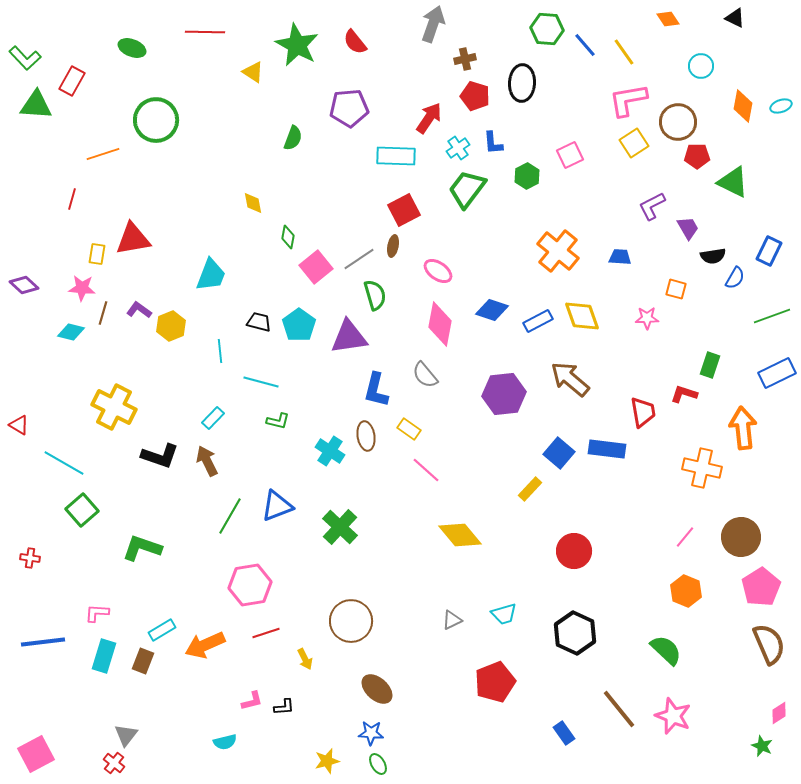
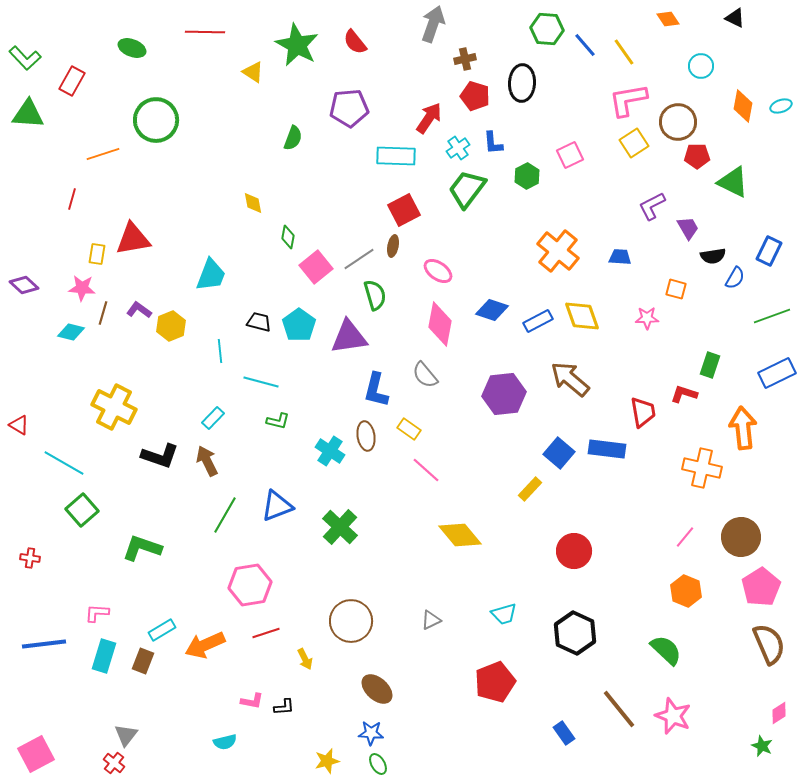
green triangle at (36, 105): moved 8 px left, 9 px down
green line at (230, 516): moved 5 px left, 1 px up
gray triangle at (452, 620): moved 21 px left
blue line at (43, 642): moved 1 px right, 2 px down
pink L-shape at (252, 701): rotated 25 degrees clockwise
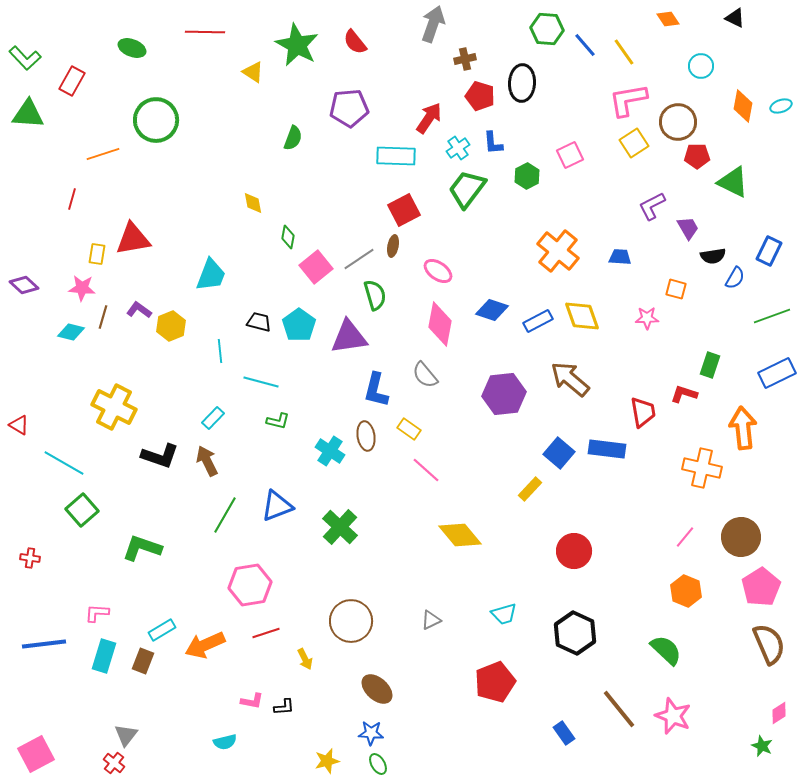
red pentagon at (475, 96): moved 5 px right
brown line at (103, 313): moved 4 px down
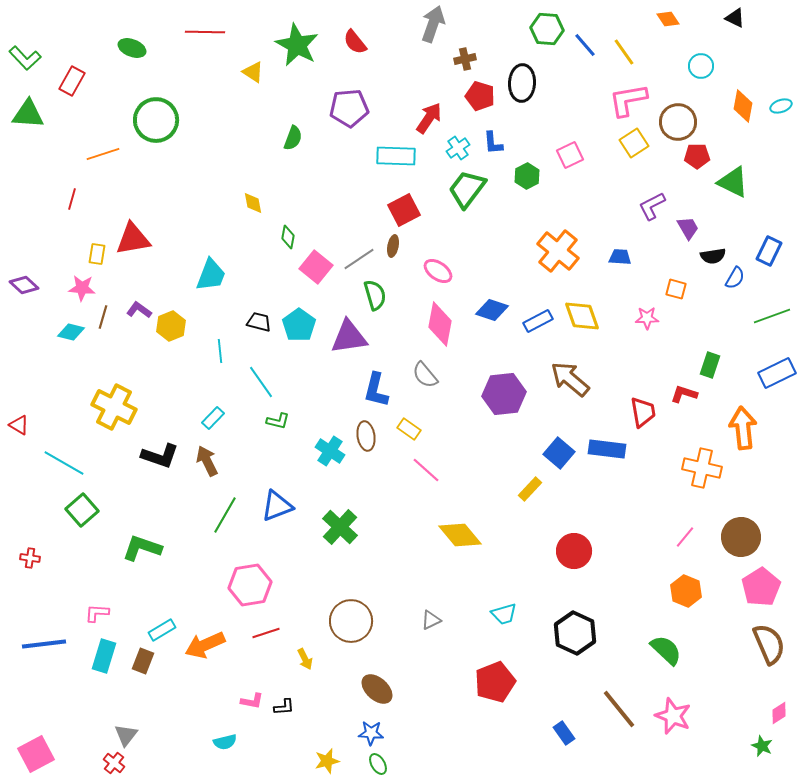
pink square at (316, 267): rotated 12 degrees counterclockwise
cyan line at (261, 382): rotated 40 degrees clockwise
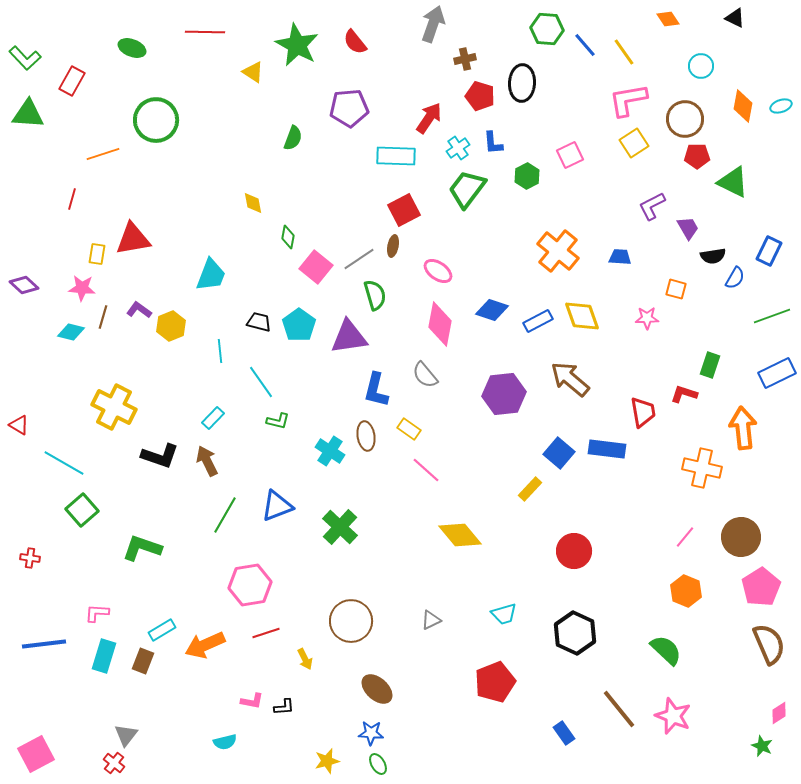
brown circle at (678, 122): moved 7 px right, 3 px up
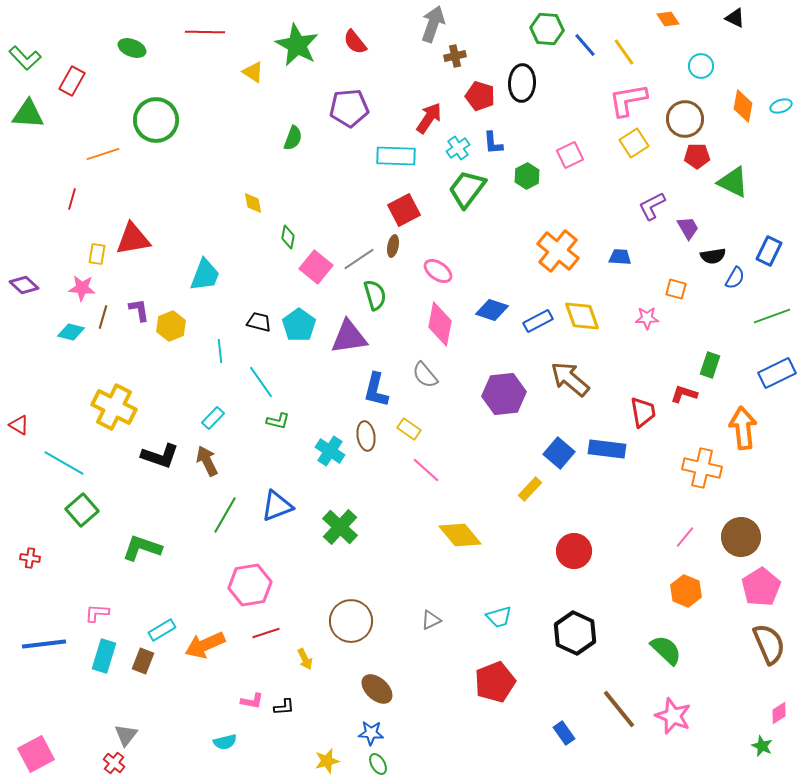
brown cross at (465, 59): moved 10 px left, 3 px up
cyan trapezoid at (211, 275): moved 6 px left
purple L-shape at (139, 310): rotated 45 degrees clockwise
cyan trapezoid at (504, 614): moved 5 px left, 3 px down
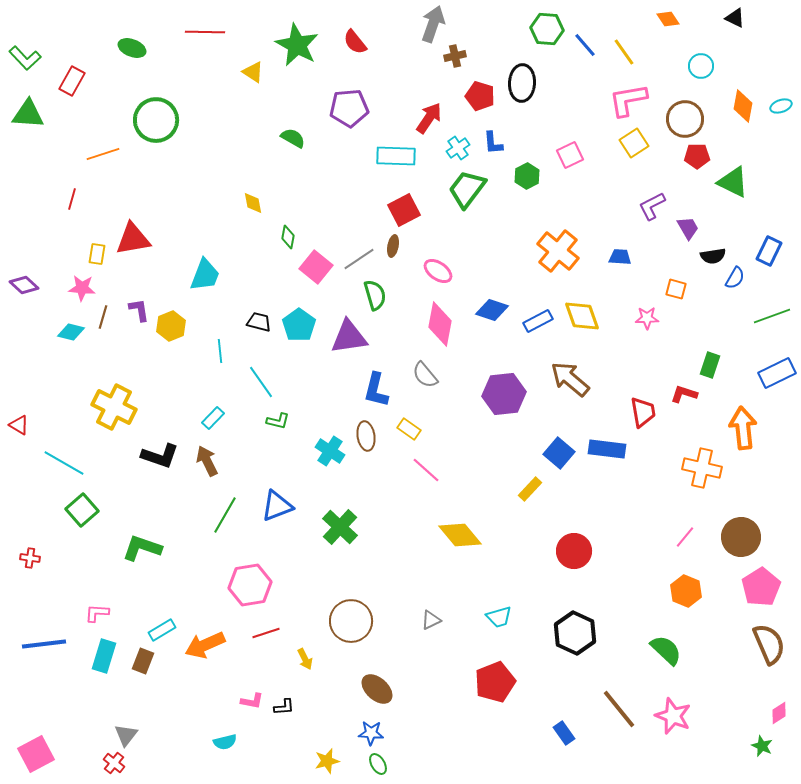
green semicircle at (293, 138): rotated 80 degrees counterclockwise
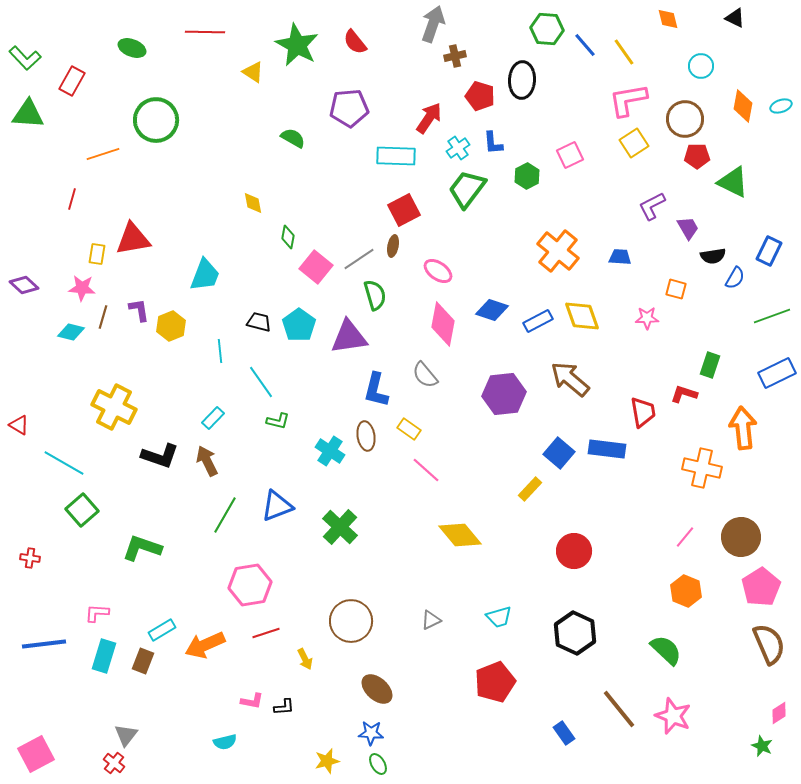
orange diamond at (668, 19): rotated 20 degrees clockwise
black ellipse at (522, 83): moved 3 px up
pink diamond at (440, 324): moved 3 px right
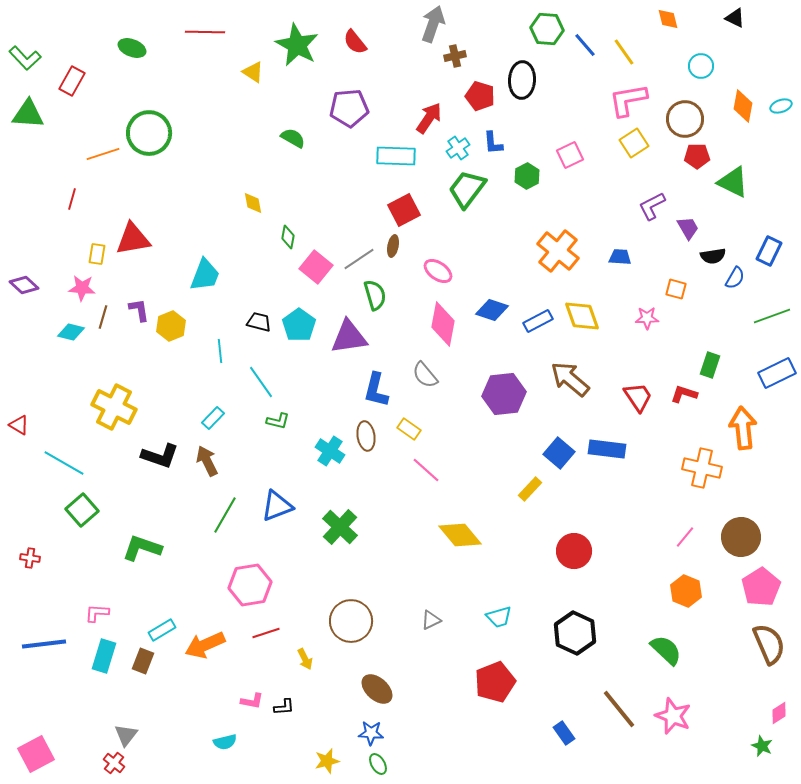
green circle at (156, 120): moved 7 px left, 13 px down
red trapezoid at (643, 412): moved 5 px left, 15 px up; rotated 24 degrees counterclockwise
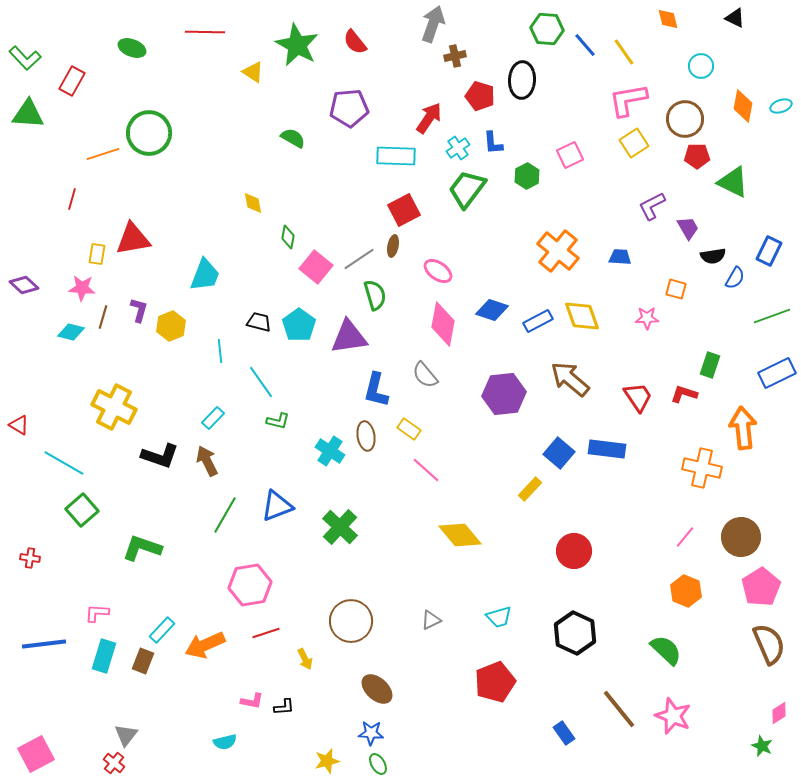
purple L-shape at (139, 310): rotated 25 degrees clockwise
cyan rectangle at (162, 630): rotated 16 degrees counterclockwise
